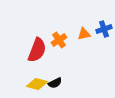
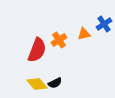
blue cross: moved 5 px up; rotated 14 degrees counterclockwise
yellow diamond: rotated 35 degrees clockwise
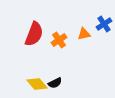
red semicircle: moved 3 px left, 16 px up
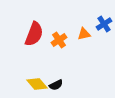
black semicircle: moved 1 px right, 2 px down
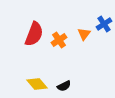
orange triangle: rotated 40 degrees counterclockwise
black semicircle: moved 8 px right, 1 px down
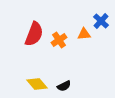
blue cross: moved 3 px left, 3 px up; rotated 14 degrees counterclockwise
orange triangle: rotated 48 degrees clockwise
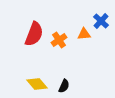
black semicircle: rotated 40 degrees counterclockwise
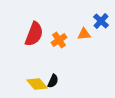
black semicircle: moved 11 px left, 5 px up
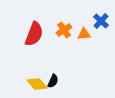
orange cross: moved 5 px right, 10 px up
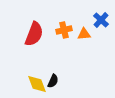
blue cross: moved 1 px up
orange cross: rotated 21 degrees clockwise
yellow diamond: rotated 20 degrees clockwise
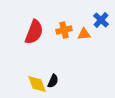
red semicircle: moved 2 px up
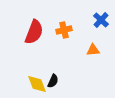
orange triangle: moved 9 px right, 16 px down
